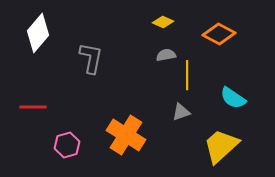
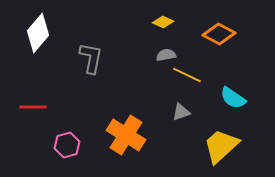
yellow line: rotated 64 degrees counterclockwise
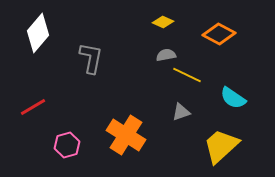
red line: rotated 32 degrees counterclockwise
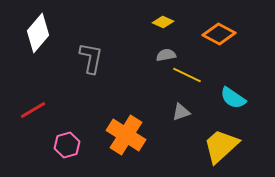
red line: moved 3 px down
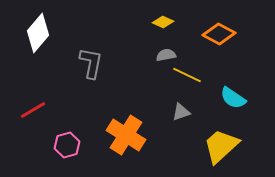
gray L-shape: moved 5 px down
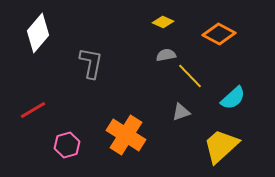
yellow line: moved 3 px right, 1 px down; rotated 20 degrees clockwise
cyan semicircle: rotated 76 degrees counterclockwise
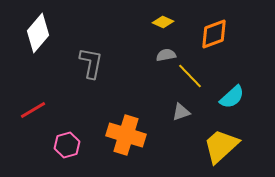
orange diamond: moved 5 px left; rotated 48 degrees counterclockwise
cyan semicircle: moved 1 px left, 1 px up
orange cross: rotated 15 degrees counterclockwise
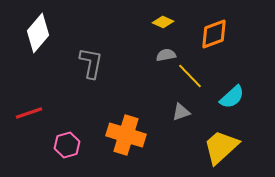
red line: moved 4 px left, 3 px down; rotated 12 degrees clockwise
yellow trapezoid: moved 1 px down
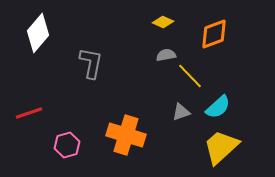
cyan semicircle: moved 14 px left, 10 px down
